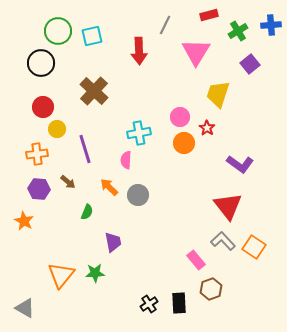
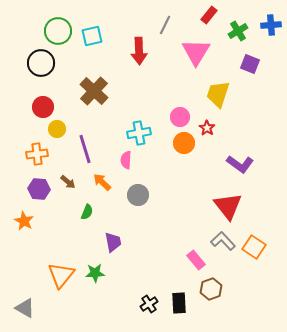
red rectangle: rotated 36 degrees counterclockwise
purple square: rotated 30 degrees counterclockwise
orange arrow: moved 7 px left, 5 px up
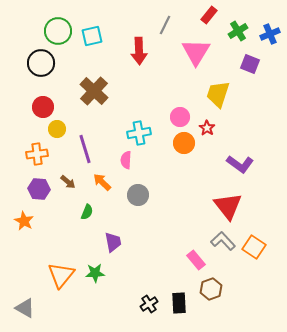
blue cross: moved 1 px left, 9 px down; rotated 18 degrees counterclockwise
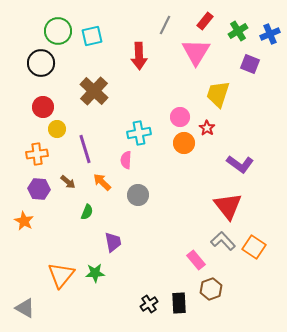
red rectangle: moved 4 px left, 6 px down
red arrow: moved 5 px down
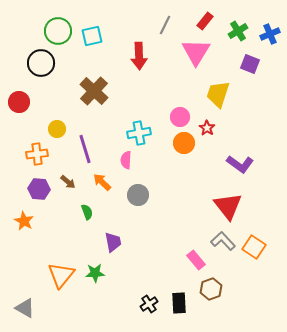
red circle: moved 24 px left, 5 px up
green semicircle: rotated 42 degrees counterclockwise
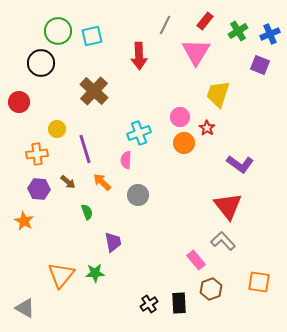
purple square: moved 10 px right, 1 px down
cyan cross: rotated 10 degrees counterclockwise
orange square: moved 5 px right, 35 px down; rotated 25 degrees counterclockwise
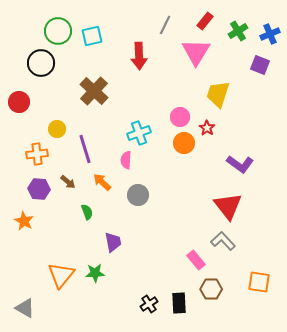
brown hexagon: rotated 20 degrees clockwise
